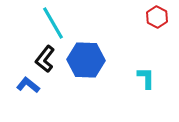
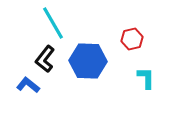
red hexagon: moved 25 px left, 22 px down; rotated 20 degrees clockwise
blue hexagon: moved 2 px right, 1 px down
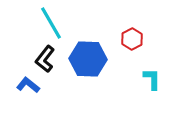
cyan line: moved 2 px left
red hexagon: rotated 15 degrees counterclockwise
blue hexagon: moved 2 px up
cyan L-shape: moved 6 px right, 1 px down
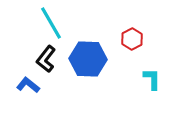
black L-shape: moved 1 px right
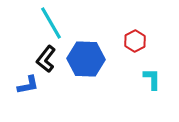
red hexagon: moved 3 px right, 2 px down
blue hexagon: moved 2 px left
blue L-shape: rotated 130 degrees clockwise
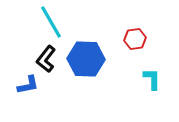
cyan line: moved 1 px up
red hexagon: moved 2 px up; rotated 20 degrees clockwise
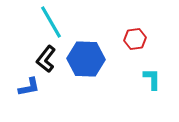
blue L-shape: moved 1 px right, 2 px down
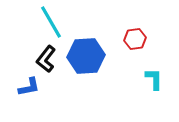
blue hexagon: moved 3 px up; rotated 6 degrees counterclockwise
cyan L-shape: moved 2 px right
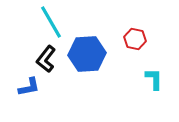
red hexagon: rotated 20 degrees clockwise
blue hexagon: moved 1 px right, 2 px up
